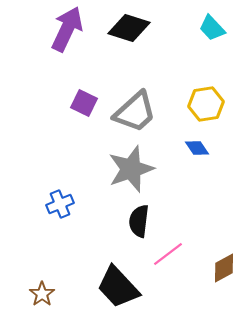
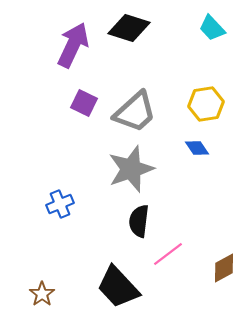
purple arrow: moved 6 px right, 16 px down
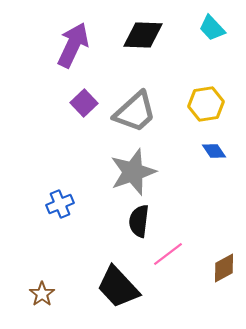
black diamond: moved 14 px right, 7 px down; rotated 15 degrees counterclockwise
purple square: rotated 20 degrees clockwise
blue diamond: moved 17 px right, 3 px down
gray star: moved 2 px right, 3 px down
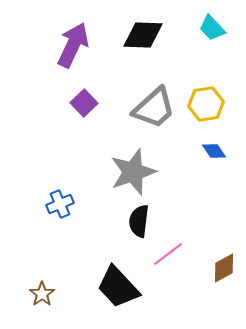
gray trapezoid: moved 19 px right, 4 px up
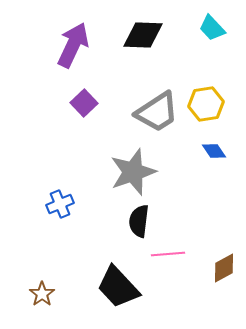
gray trapezoid: moved 3 px right, 4 px down; rotated 9 degrees clockwise
pink line: rotated 32 degrees clockwise
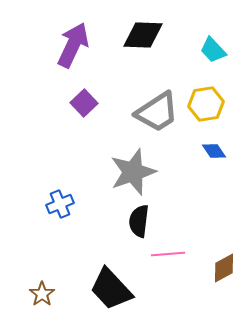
cyan trapezoid: moved 1 px right, 22 px down
black trapezoid: moved 7 px left, 2 px down
